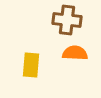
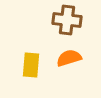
orange semicircle: moved 6 px left, 5 px down; rotated 20 degrees counterclockwise
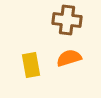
yellow rectangle: rotated 15 degrees counterclockwise
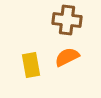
orange semicircle: moved 2 px left, 1 px up; rotated 10 degrees counterclockwise
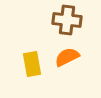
yellow rectangle: moved 1 px right, 1 px up
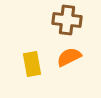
orange semicircle: moved 2 px right
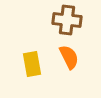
orange semicircle: rotated 90 degrees clockwise
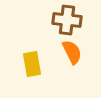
orange semicircle: moved 3 px right, 5 px up
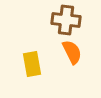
brown cross: moved 1 px left
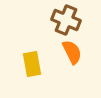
brown cross: rotated 16 degrees clockwise
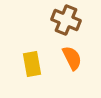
orange semicircle: moved 6 px down
